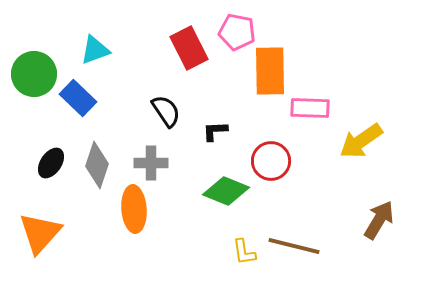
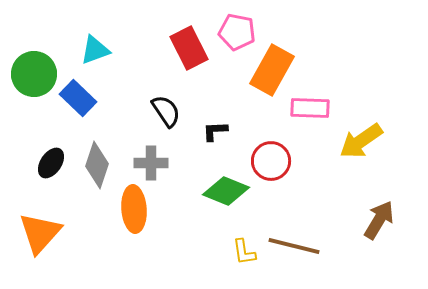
orange rectangle: moved 2 px right, 1 px up; rotated 30 degrees clockwise
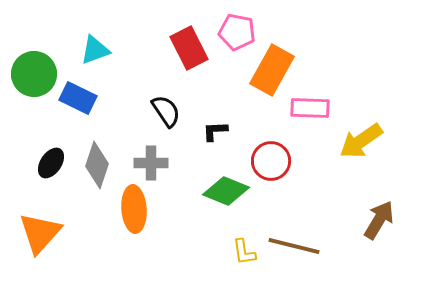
blue rectangle: rotated 18 degrees counterclockwise
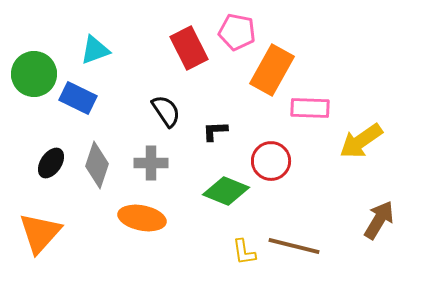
orange ellipse: moved 8 px right, 9 px down; rotated 75 degrees counterclockwise
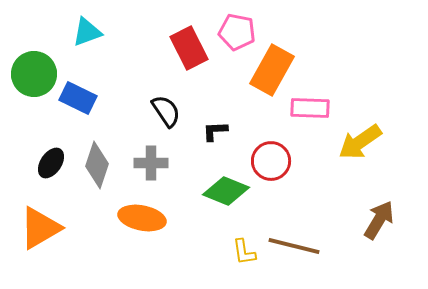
cyan triangle: moved 8 px left, 18 px up
yellow arrow: moved 1 px left, 1 px down
orange triangle: moved 5 px up; rotated 18 degrees clockwise
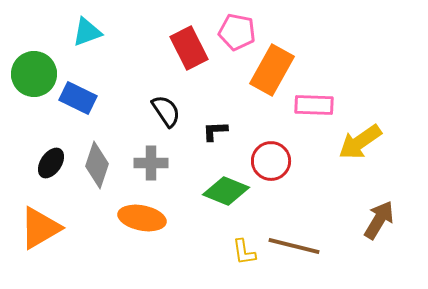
pink rectangle: moved 4 px right, 3 px up
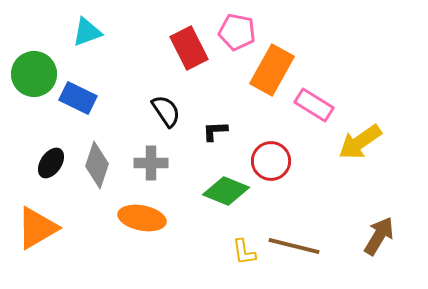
pink rectangle: rotated 30 degrees clockwise
brown arrow: moved 16 px down
orange triangle: moved 3 px left
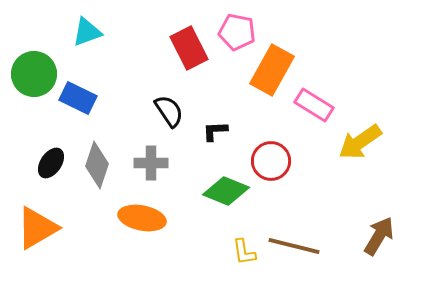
black semicircle: moved 3 px right
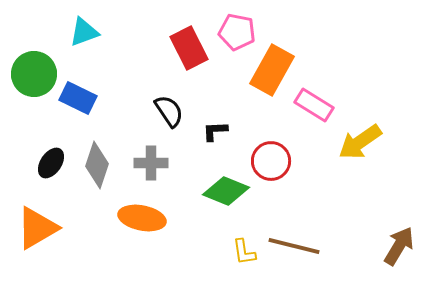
cyan triangle: moved 3 px left
brown arrow: moved 20 px right, 10 px down
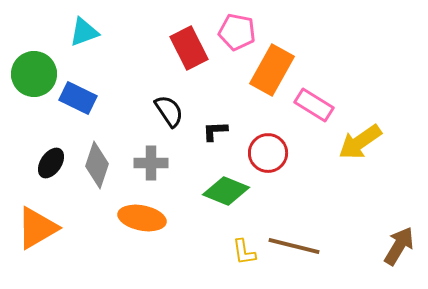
red circle: moved 3 px left, 8 px up
